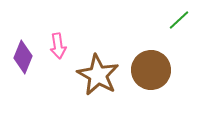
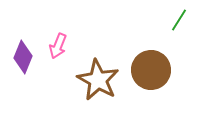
green line: rotated 15 degrees counterclockwise
pink arrow: rotated 30 degrees clockwise
brown star: moved 5 px down
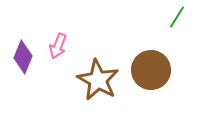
green line: moved 2 px left, 3 px up
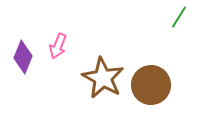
green line: moved 2 px right
brown circle: moved 15 px down
brown star: moved 5 px right, 2 px up
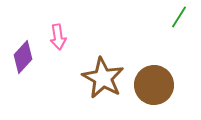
pink arrow: moved 9 px up; rotated 30 degrees counterclockwise
purple diamond: rotated 20 degrees clockwise
brown circle: moved 3 px right
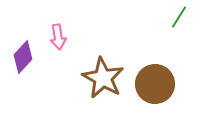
brown circle: moved 1 px right, 1 px up
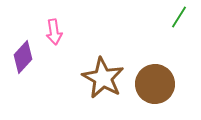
pink arrow: moved 4 px left, 5 px up
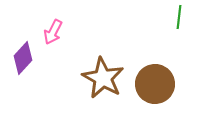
green line: rotated 25 degrees counterclockwise
pink arrow: moved 1 px left; rotated 35 degrees clockwise
purple diamond: moved 1 px down
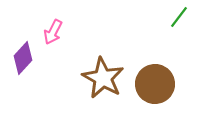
green line: rotated 30 degrees clockwise
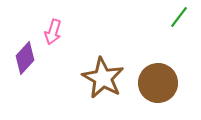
pink arrow: rotated 10 degrees counterclockwise
purple diamond: moved 2 px right
brown circle: moved 3 px right, 1 px up
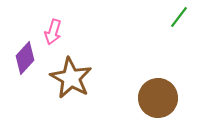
brown star: moved 32 px left
brown circle: moved 15 px down
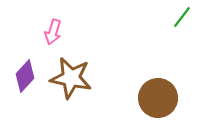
green line: moved 3 px right
purple diamond: moved 18 px down
brown star: rotated 18 degrees counterclockwise
